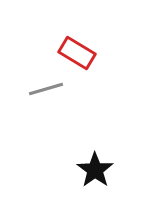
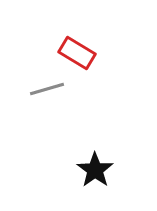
gray line: moved 1 px right
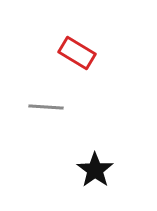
gray line: moved 1 px left, 18 px down; rotated 20 degrees clockwise
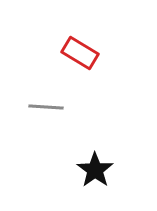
red rectangle: moved 3 px right
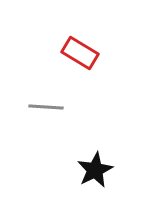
black star: rotated 9 degrees clockwise
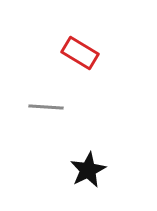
black star: moved 7 px left
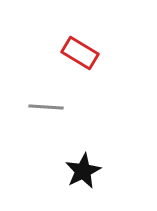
black star: moved 5 px left, 1 px down
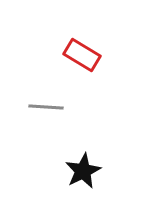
red rectangle: moved 2 px right, 2 px down
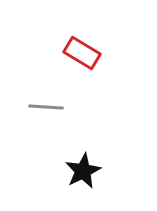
red rectangle: moved 2 px up
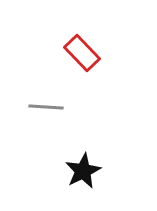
red rectangle: rotated 15 degrees clockwise
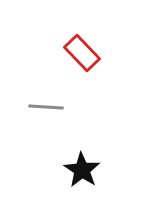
black star: moved 1 px left, 1 px up; rotated 12 degrees counterclockwise
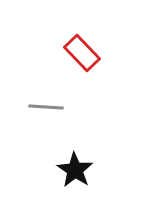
black star: moved 7 px left
